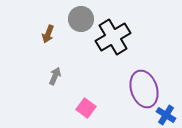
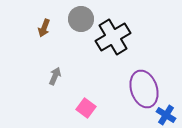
brown arrow: moved 4 px left, 6 px up
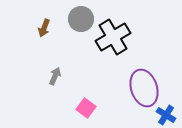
purple ellipse: moved 1 px up
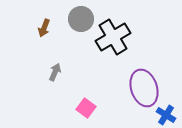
gray arrow: moved 4 px up
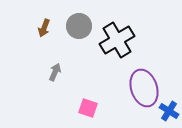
gray circle: moved 2 px left, 7 px down
black cross: moved 4 px right, 3 px down
pink square: moved 2 px right; rotated 18 degrees counterclockwise
blue cross: moved 3 px right, 4 px up
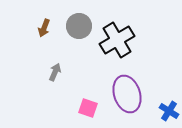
purple ellipse: moved 17 px left, 6 px down
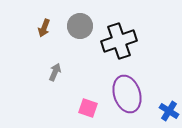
gray circle: moved 1 px right
black cross: moved 2 px right, 1 px down; rotated 12 degrees clockwise
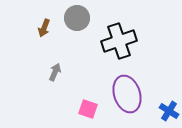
gray circle: moved 3 px left, 8 px up
pink square: moved 1 px down
